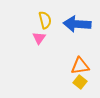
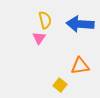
blue arrow: moved 3 px right
yellow square: moved 20 px left, 3 px down
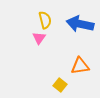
blue arrow: rotated 8 degrees clockwise
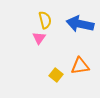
yellow square: moved 4 px left, 10 px up
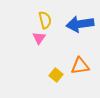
blue arrow: rotated 20 degrees counterclockwise
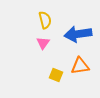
blue arrow: moved 2 px left, 10 px down
pink triangle: moved 4 px right, 5 px down
yellow square: rotated 16 degrees counterclockwise
